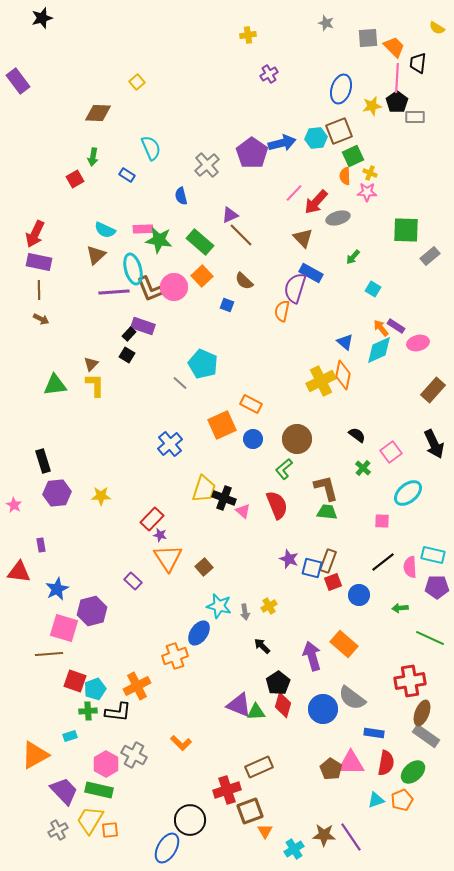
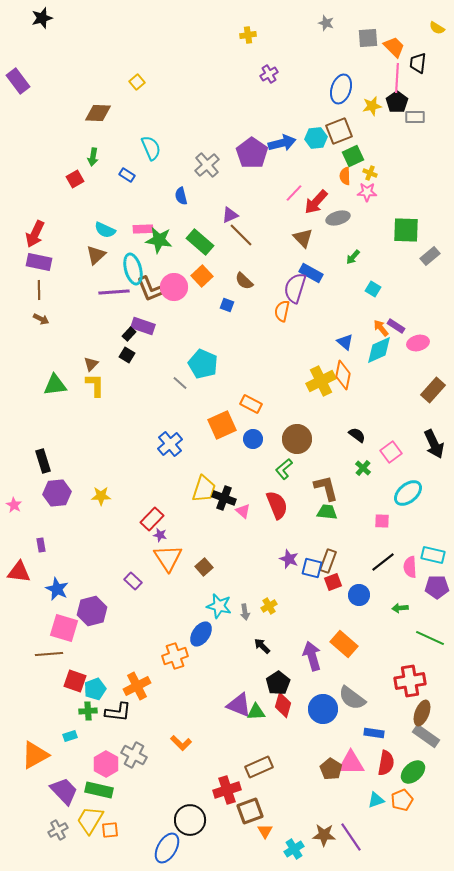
blue star at (57, 589): rotated 20 degrees counterclockwise
blue ellipse at (199, 633): moved 2 px right, 1 px down
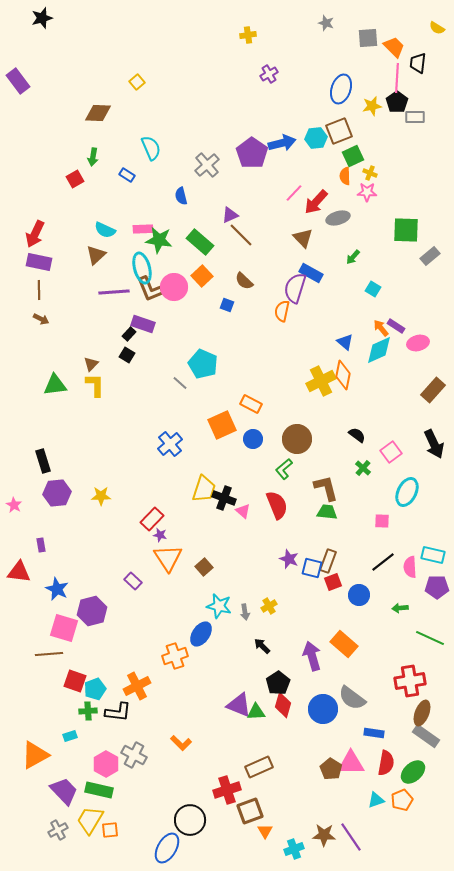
cyan ellipse at (133, 269): moved 9 px right, 1 px up
purple rectangle at (143, 326): moved 2 px up
cyan ellipse at (408, 493): moved 1 px left, 1 px up; rotated 24 degrees counterclockwise
cyan cross at (294, 849): rotated 12 degrees clockwise
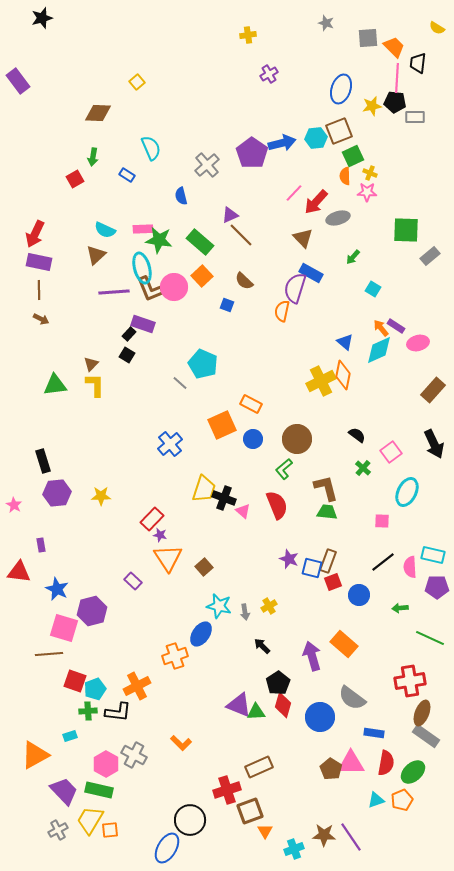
black pentagon at (397, 102): moved 2 px left; rotated 30 degrees counterclockwise
blue circle at (323, 709): moved 3 px left, 8 px down
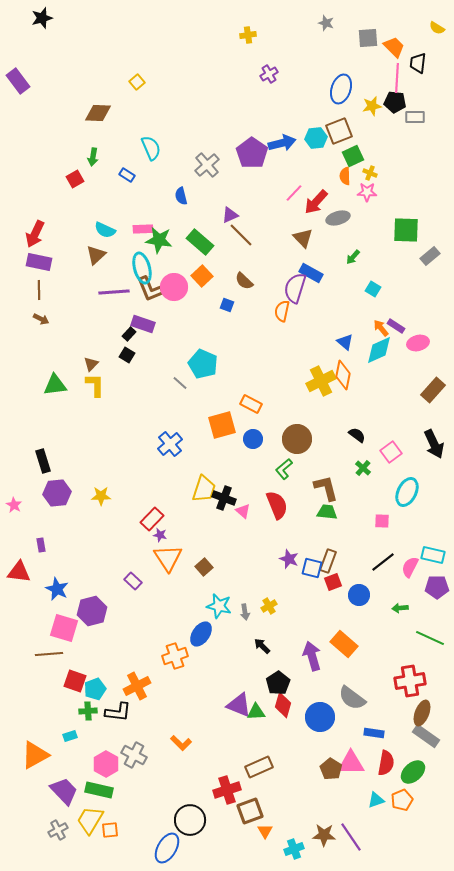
orange square at (222, 425): rotated 8 degrees clockwise
pink semicircle at (410, 567): rotated 30 degrees clockwise
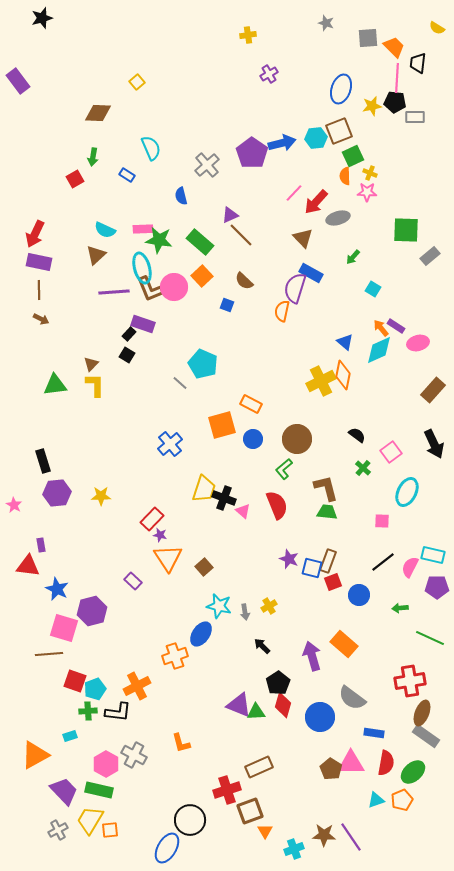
red triangle at (19, 572): moved 9 px right, 6 px up
orange L-shape at (181, 743): rotated 30 degrees clockwise
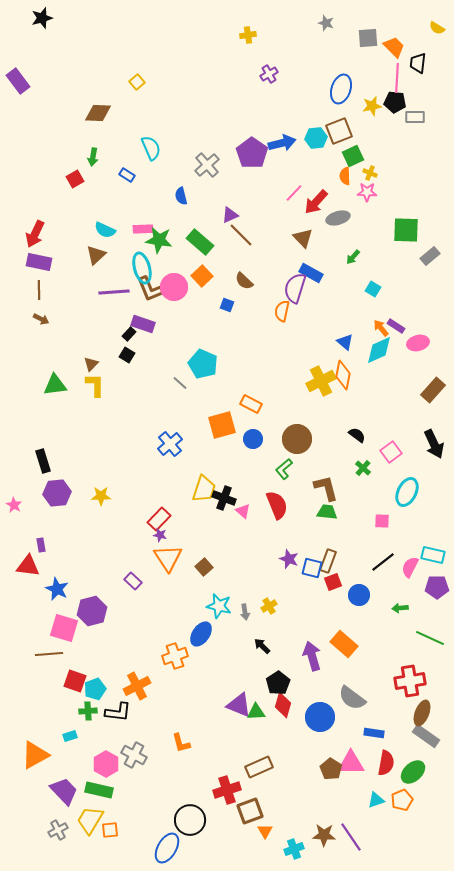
red rectangle at (152, 519): moved 7 px right
